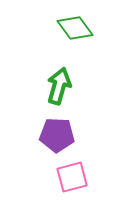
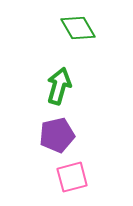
green diamond: moved 3 px right; rotated 6 degrees clockwise
purple pentagon: rotated 16 degrees counterclockwise
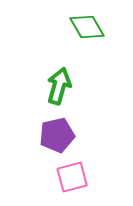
green diamond: moved 9 px right, 1 px up
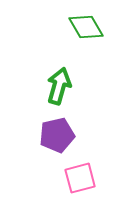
green diamond: moved 1 px left
pink square: moved 8 px right, 1 px down
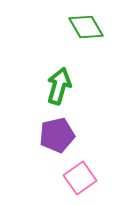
pink square: rotated 20 degrees counterclockwise
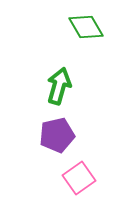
pink square: moved 1 px left
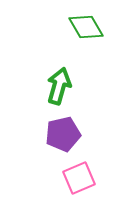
purple pentagon: moved 6 px right, 1 px up
pink square: rotated 12 degrees clockwise
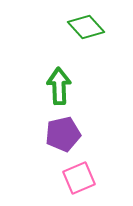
green diamond: rotated 12 degrees counterclockwise
green arrow: rotated 18 degrees counterclockwise
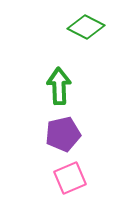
green diamond: rotated 21 degrees counterclockwise
pink square: moved 9 px left
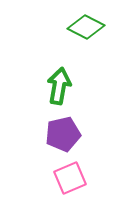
green arrow: rotated 12 degrees clockwise
